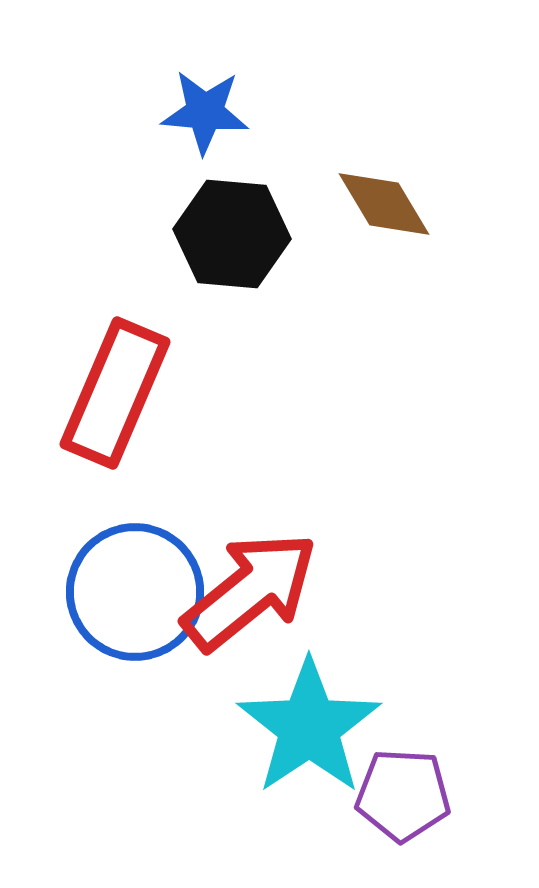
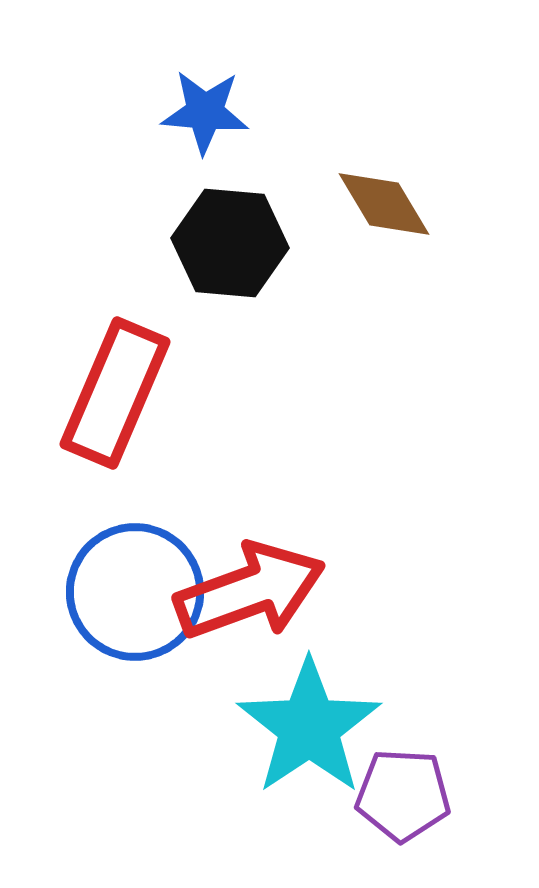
black hexagon: moved 2 px left, 9 px down
red arrow: rotated 19 degrees clockwise
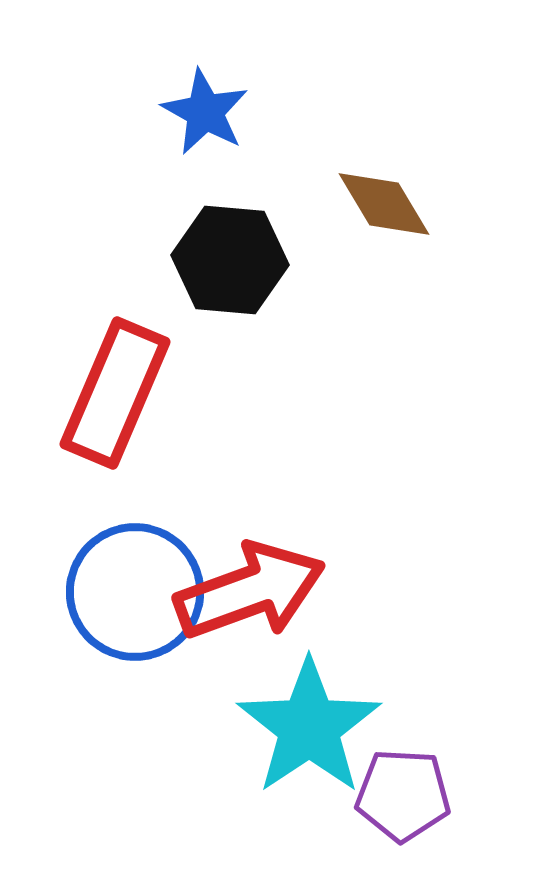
blue star: rotated 24 degrees clockwise
black hexagon: moved 17 px down
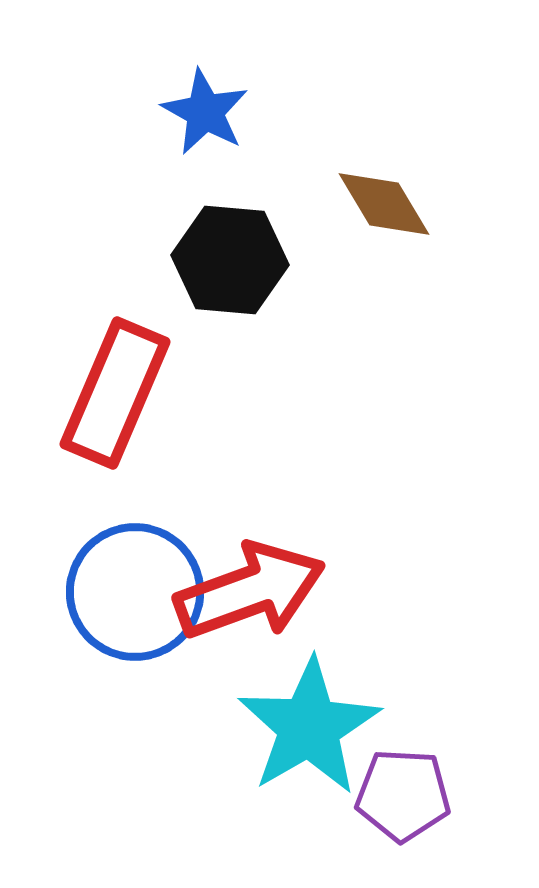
cyan star: rotated 4 degrees clockwise
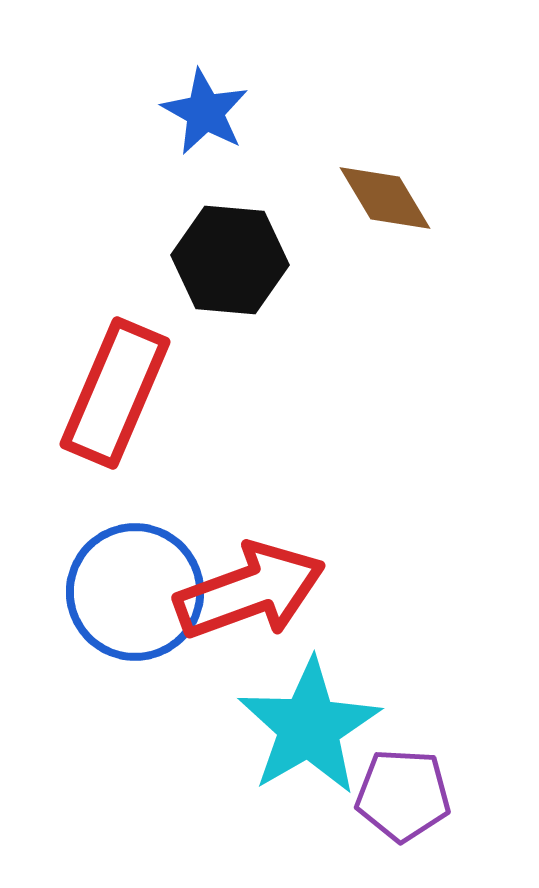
brown diamond: moved 1 px right, 6 px up
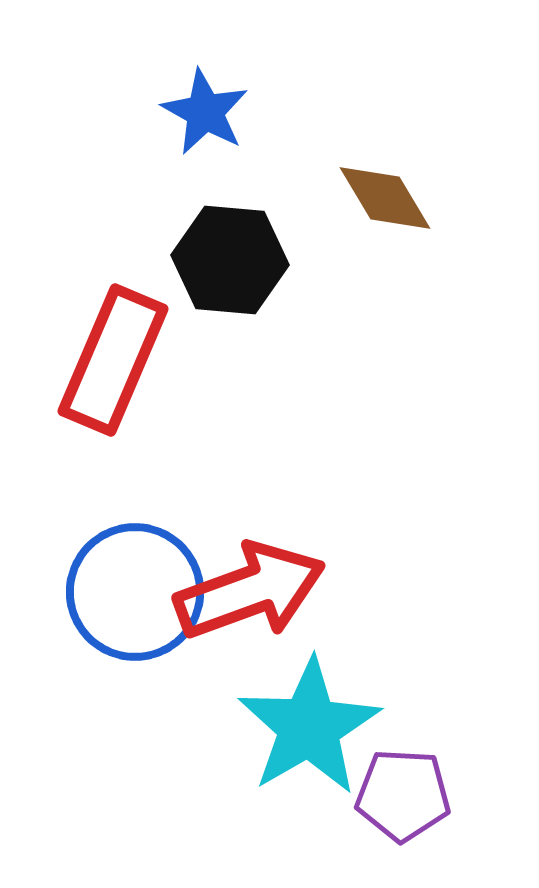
red rectangle: moved 2 px left, 33 px up
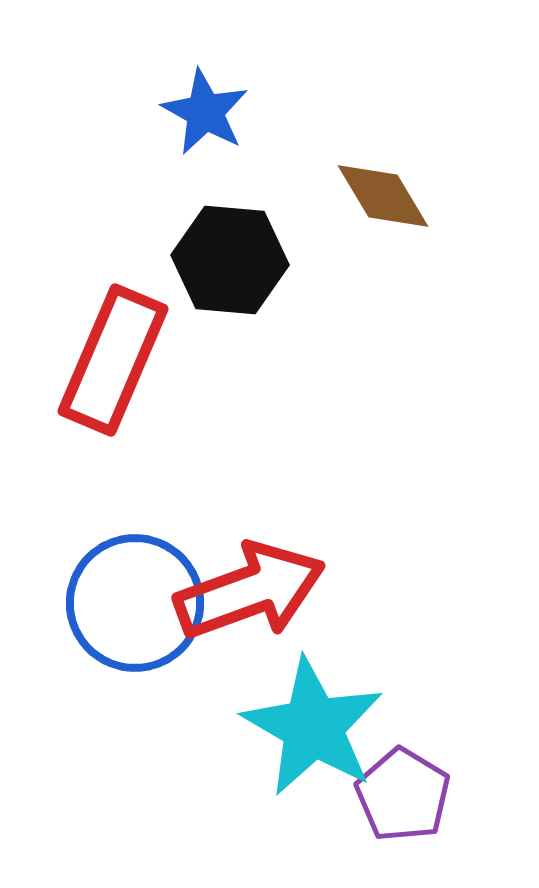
brown diamond: moved 2 px left, 2 px up
blue circle: moved 11 px down
cyan star: moved 4 px right; rotated 12 degrees counterclockwise
purple pentagon: rotated 28 degrees clockwise
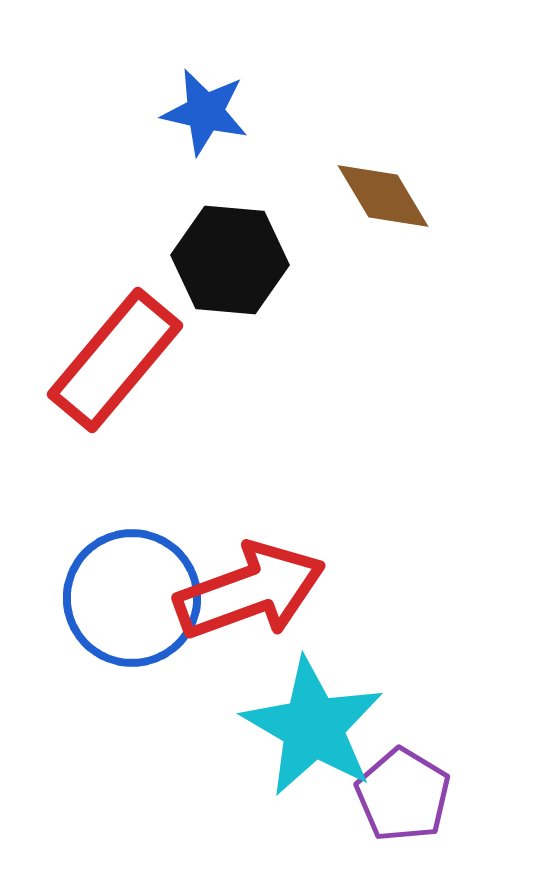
blue star: rotated 16 degrees counterclockwise
red rectangle: moved 2 px right; rotated 17 degrees clockwise
blue circle: moved 3 px left, 5 px up
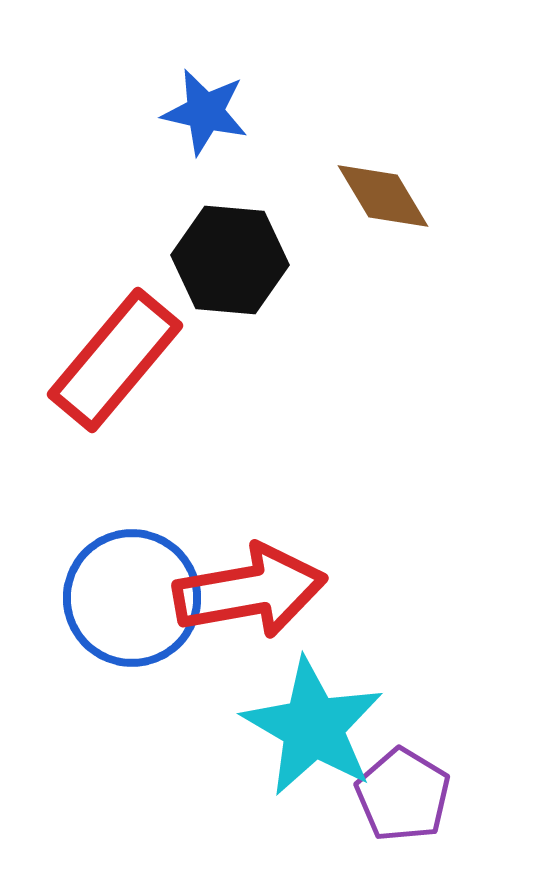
red arrow: rotated 10 degrees clockwise
